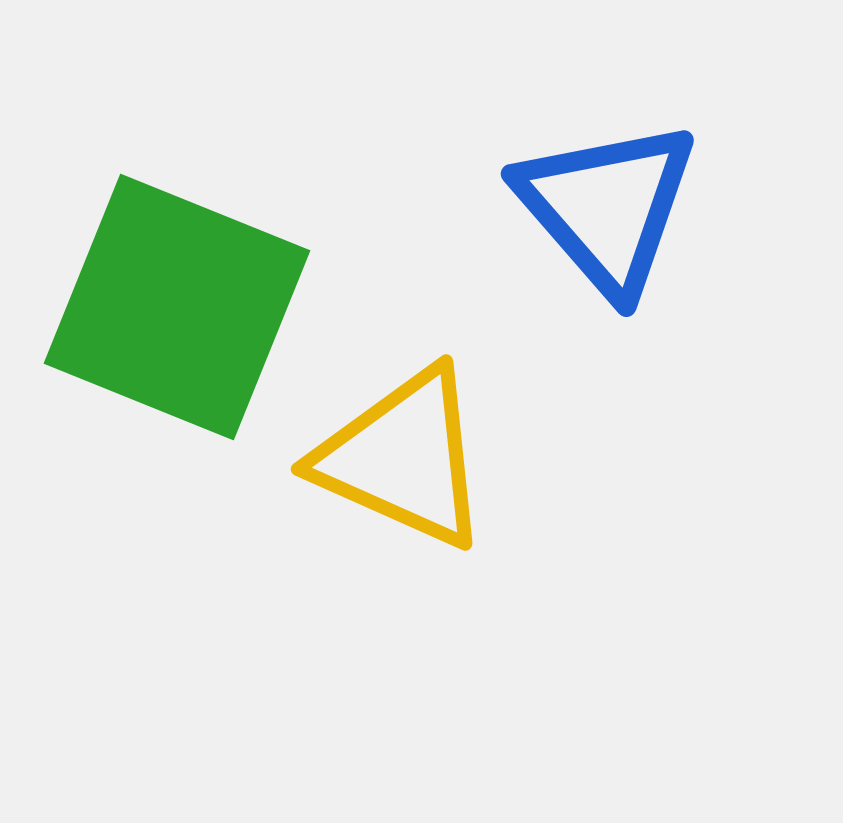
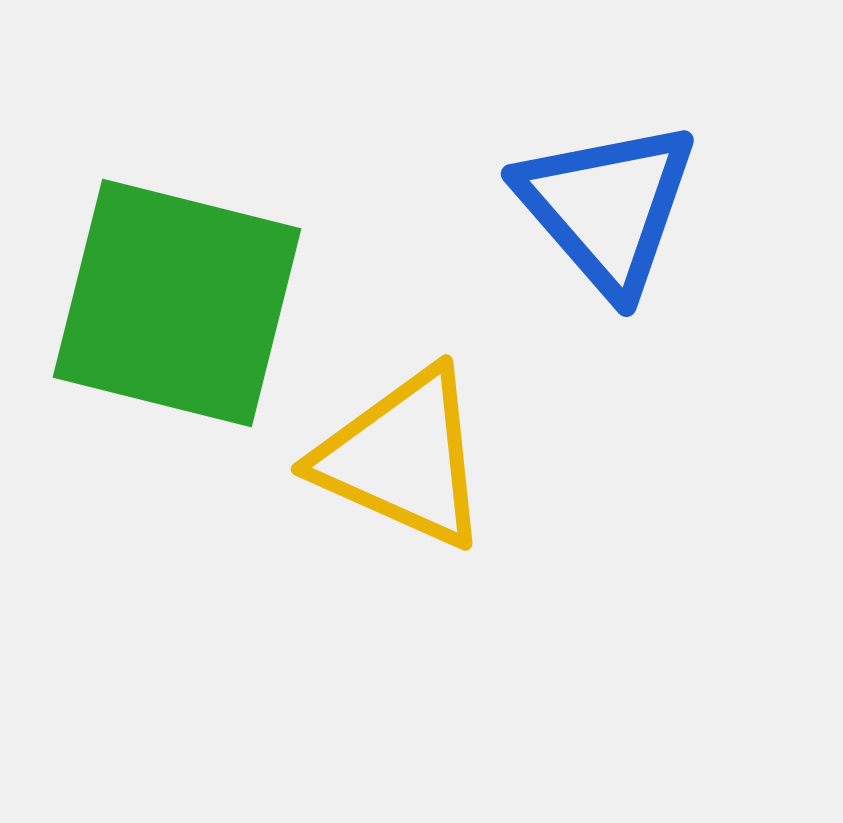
green square: moved 4 px up; rotated 8 degrees counterclockwise
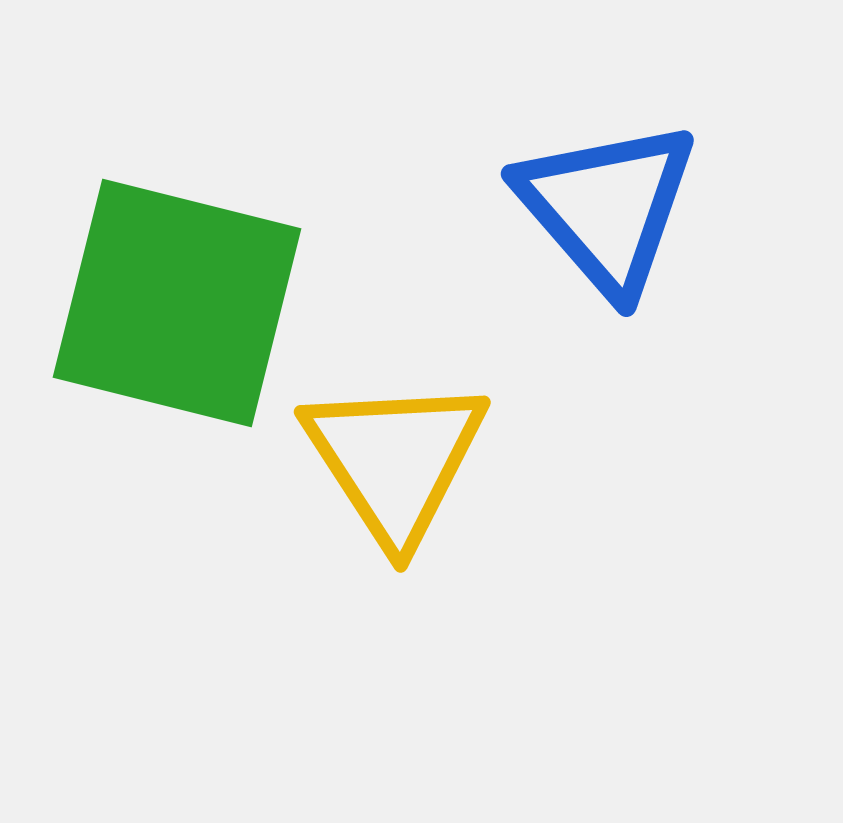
yellow triangle: moved 8 px left, 2 px down; rotated 33 degrees clockwise
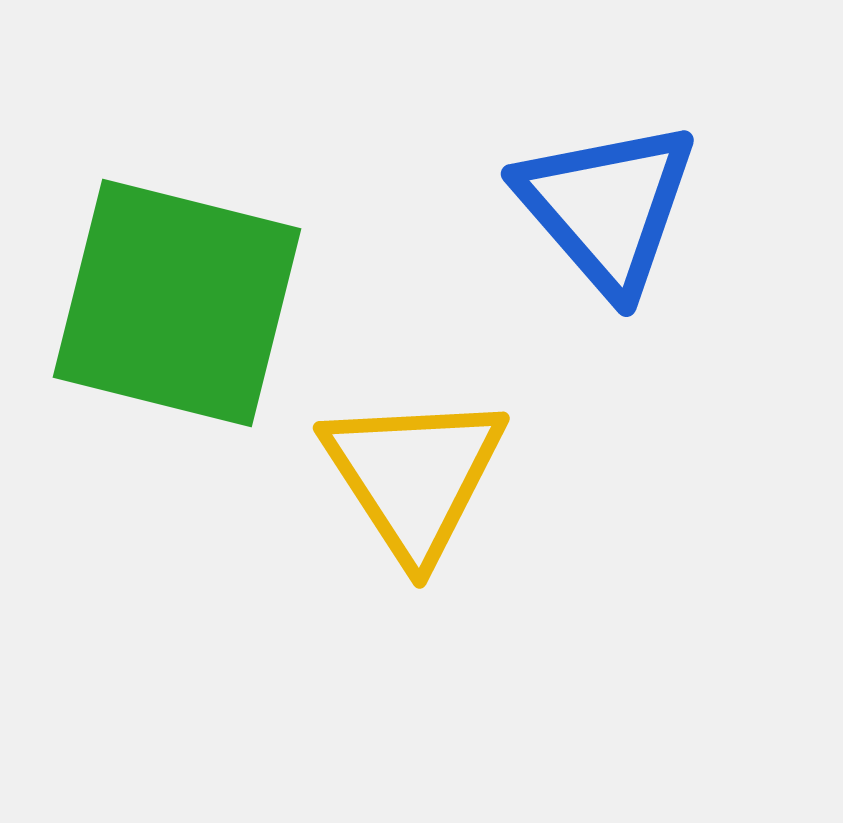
yellow triangle: moved 19 px right, 16 px down
